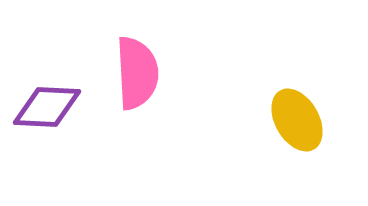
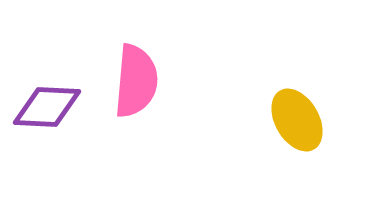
pink semicircle: moved 1 px left, 8 px down; rotated 8 degrees clockwise
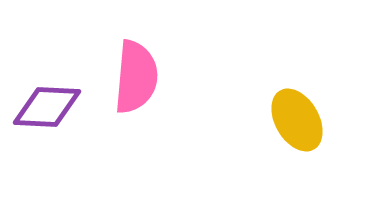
pink semicircle: moved 4 px up
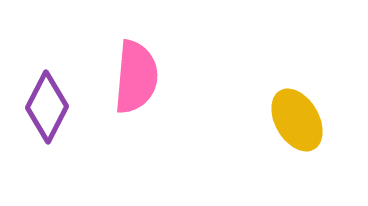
purple diamond: rotated 66 degrees counterclockwise
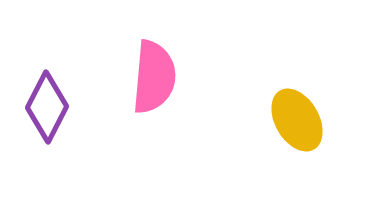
pink semicircle: moved 18 px right
